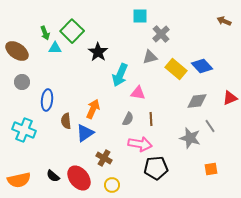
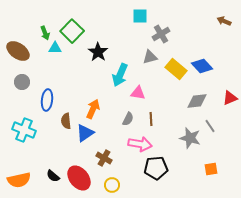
gray cross: rotated 12 degrees clockwise
brown ellipse: moved 1 px right
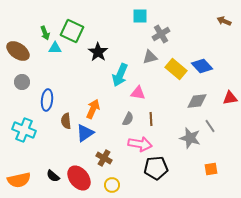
green square: rotated 20 degrees counterclockwise
red triangle: rotated 14 degrees clockwise
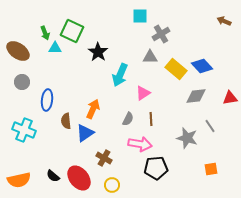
gray triangle: rotated 14 degrees clockwise
pink triangle: moved 5 px right; rotated 42 degrees counterclockwise
gray diamond: moved 1 px left, 5 px up
gray star: moved 3 px left
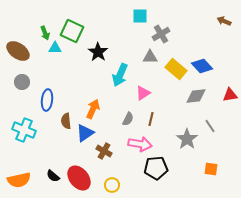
red triangle: moved 3 px up
brown line: rotated 16 degrees clockwise
gray star: moved 1 px down; rotated 20 degrees clockwise
brown cross: moved 7 px up
orange square: rotated 16 degrees clockwise
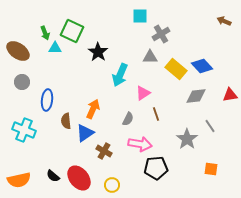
brown line: moved 5 px right, 5 px up; rotated 32 degrees counterclockwise
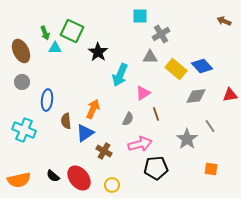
brown ellipse: moved 3 px right; rotated 30 degrees clockwise
pink arrow: rotated 25 degrees counterclockwise
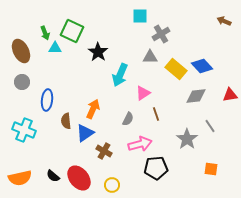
orange semicircle: moved 1 px right, 2 px up
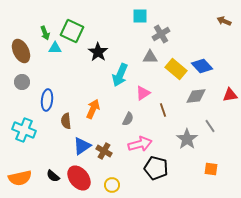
brown line: moved 7 px right, 4 px up
blue triangle: moved 3 px left, 13 px down
black pentagon: rotated 20 degrees clockwise
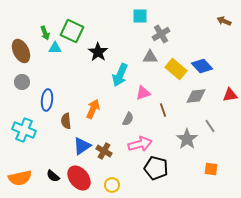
pink triangle: rotated 14 degrees clockwise
